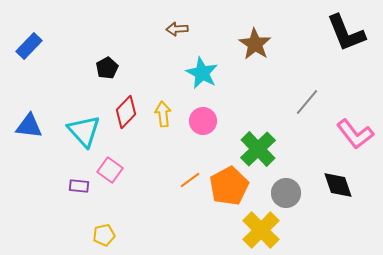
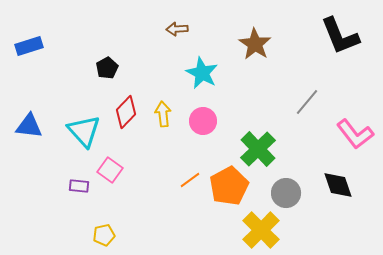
black L-shape: moved 6 px left, 3 px down
blue rectangle: rotated 28 degrees clockwise
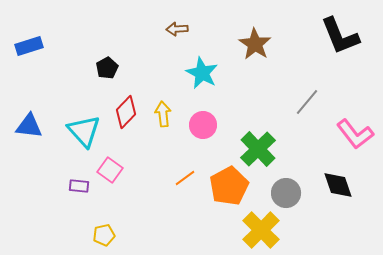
pink circle: moved 4 px down
orange line: moved 5 px left, 2 px up
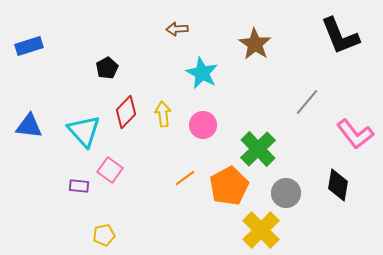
black diamond: rotated 28 degrees clockwise
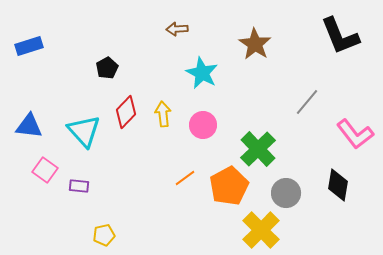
pink square: moved 65 px left
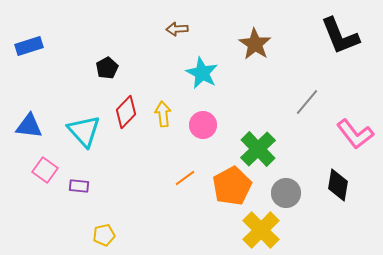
orange pentagon: moved 3 px right
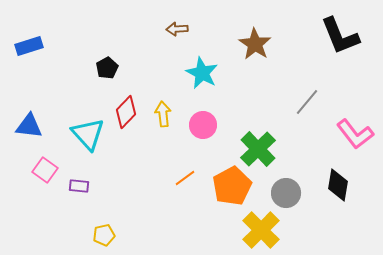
cyan triangle: moved 4 px right, 3 px down
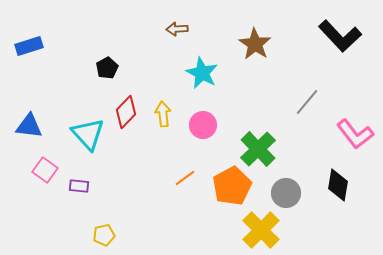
black L-shape: rotated 21 degrees counterclockwise
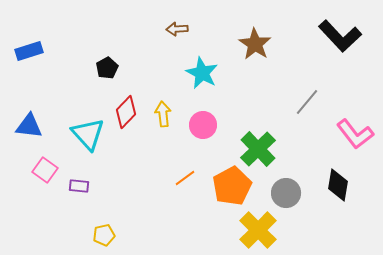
blue rectangle: moved 5 px down
yellow cross: moved 3 px left
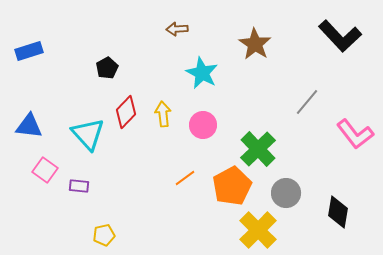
black diamond: moved 27 px down
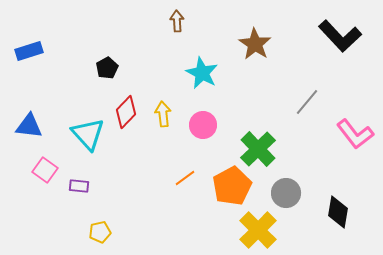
brown arrow: moved 8 px up; rotated 90 degrees clockwise
yellow pentagon: moved 4 px left, 3 px up
